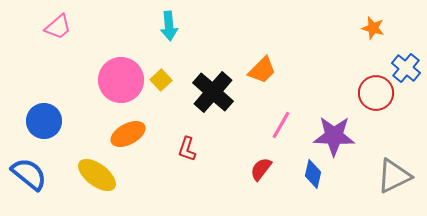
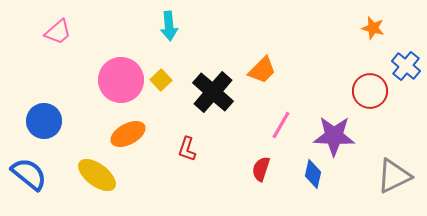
pink trapezoid: moved 5 px down
blue cross: moved 2 px up
red circle: moved 6 px left, 2 px up
red semicircle: rotated 20 degrees counterclockwise
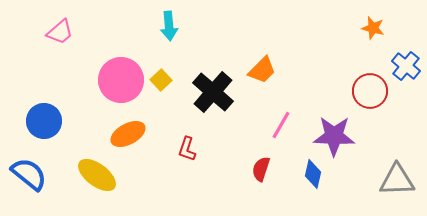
pink trapezoid: moved 2 px right
gray triangle: moved 3 px right, 4 px down; rotated 24 degrees clockwise
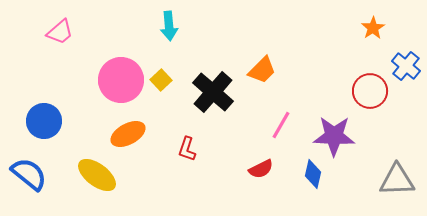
orange star: rotated 25 degrees clockwise
red semicircle: rotated 135 degrees counterclockwise
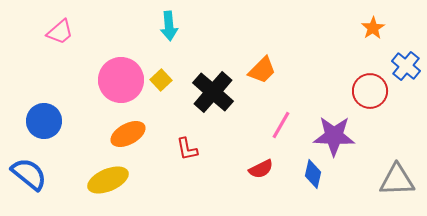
red L-shape: rotated 30 degrees counterclockwise
yellow ellipse: moved 11 px right, 5 px down; rotated 60 degrees counterclockwise
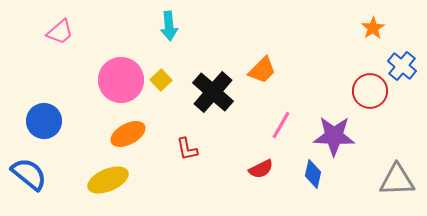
blue cross: moved 4 px left
